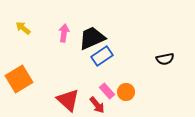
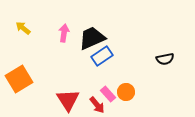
pink rectangle: moved 1 px right, 3 px down
red triangle: rotated 15 degrees clockwise
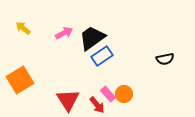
pink arrow: rotated 54 degrees clockwise
black trapezoid: rotated 12 degrees counterclockwise
orange square: moved 1 px right, 1 px down
orange circle: moved 2 px left, 2 px down
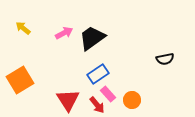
blue rectangle: moved 4 px left, 18 px down
orange circle: moved 8 px right, 6 px down
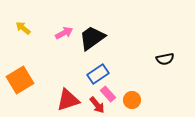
red triangle: rotated 45 degrees clockwise
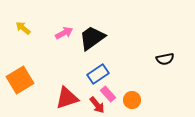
red triangle: moved 1 px left, 2 px up
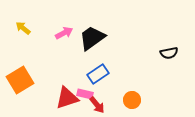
black semicircle: moved 4 px right, 6 px up
pink rectangle: moved 23 px left; rotated 35 degrees counterclockwise
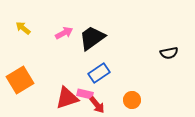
blue rectangle: moved 1 px right, 1 px up
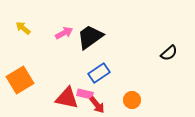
black trapezoid: moved 2 px left, 1 px up
black semicircle: rotated 30 degrees counterclockwise
red triangle: rotated 30 degrees clockwise
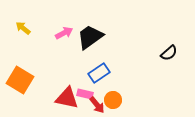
orange square: rotated 28 degrees counterclockwise
orange circle: moved 19 px left
